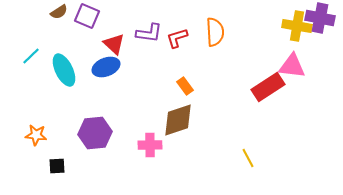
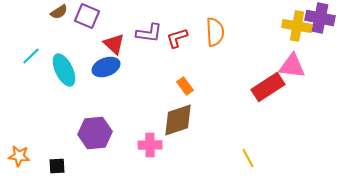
orange star: moved 17 px left, 21 px down
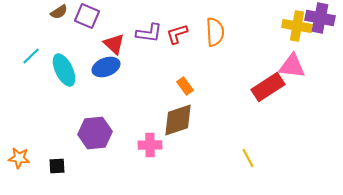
red L-shape: moved 4 px up
orange star: moved 2 px down
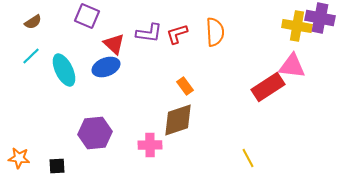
brown semicircle: moved 26 px left, 10 px down
